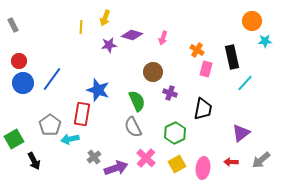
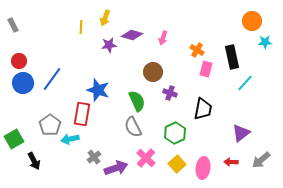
cyan star: moved 1 px down
yellow square: rotated 12 degrees counterclockwise
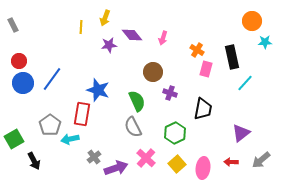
purple diamond: rotated 35 degrees clockwise
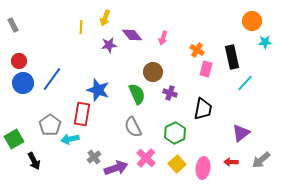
green semicircle: moved 7 px up
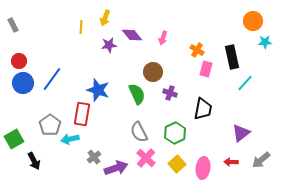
orange circle: moved 1 px right
gray semicircle: moved 6 px right, 5 px down
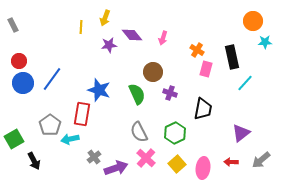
blue star: moved 1 px right
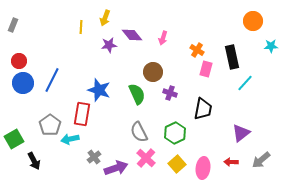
gray rectangle: rotated 48 degrees clockwise
cyan star: moved 6 px right, 4 px down
blue line: moved 1 px down; rotated 10 degrees counterclockwise
